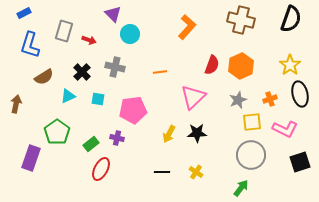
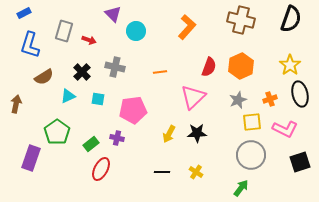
cyan circle: moved 6 px right, 3 px up
red semicircle: moved 3 px left, 2 px down
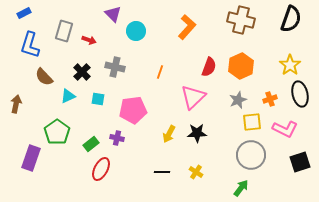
orange line: rotated 64 degrees counterclockwise
brown semicircle: rotated 78 degrees clockwise
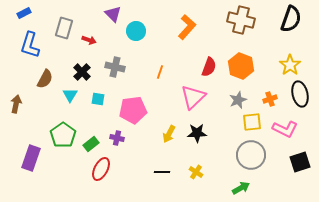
gray rectangle: moved 3 px up
orange hexagon: rotated 15 degrees counterclockwise
brown semicircle: moved 1 px right, 2 px down; rotated 108 degrees counterclockwise
cyan triangle: moved 2 px right, 1 px up; rotated 35 degrees counterclockwise
green pentagon: moved 6 px right, 3 px down
green arrow: rotated 24 degrees clockwise
